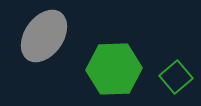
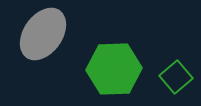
gray ellipse: moved 1 px left, 2 px up
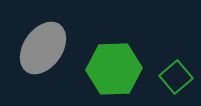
gray ellipse: moved 14 px down
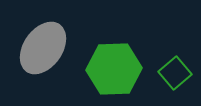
green square: moved 1 px left, 4 px up
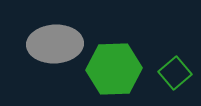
gray ellipse: moved 12 px right, 4 px up; rotated 52 degrees clockwise
